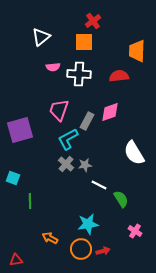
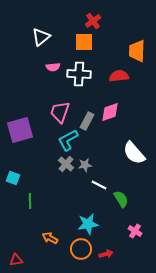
pink trapezoid: moved 1 px right, 2 px down
cyan L-shape: moved 1 px down
white semicircle: rotated 10 degrees counterclockwise
red arrow: moved 3 px right, 3 px down
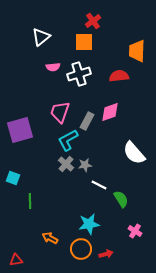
white cross: rotated 20 degrees counterclockwise
cyan star: moved 1 px right
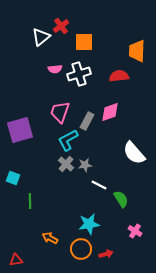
red cross: moved 32 px left, 5 px down
pink semicircle: moved 2 px right, 2 px down
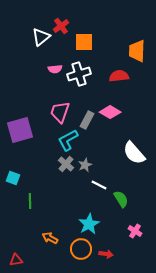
pink diamond: rotated 50 degrees clockwise
gray rectangle: moved 1 px up
gray star: rotated 16 degrees counterclockwise
cyan star: rotated 20 degrees counterclockwise
red arrow: rotated 24 degrees clockwise
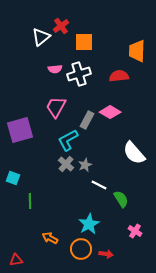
pink trapezoid: moved 4 px left, 5 px up; rotated 10 degrees clockwise
